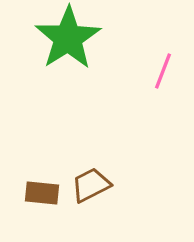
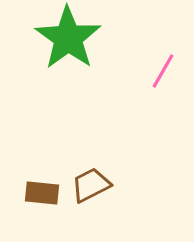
green star: rotated 4 degrees counterclockwise
pink line: rotated 9 degrees clockwise
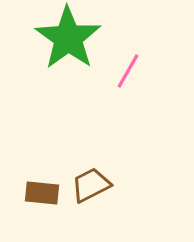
pink line: moved 35 px left
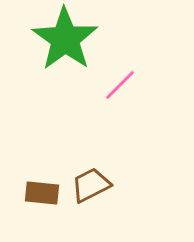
green star: moved 3 px left, 1 px down
pink line: moved 8 px left, 14 px down; rotated 15 degrees clockwise
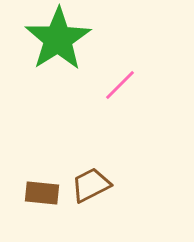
green star: moved 7 px left; rotated 4 degrees clockwise
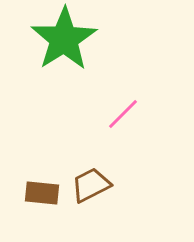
green star: moved 6 px right
pink line: moved 3 px right, 29 px down
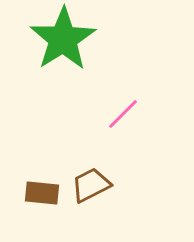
green star: moved 1 px left
